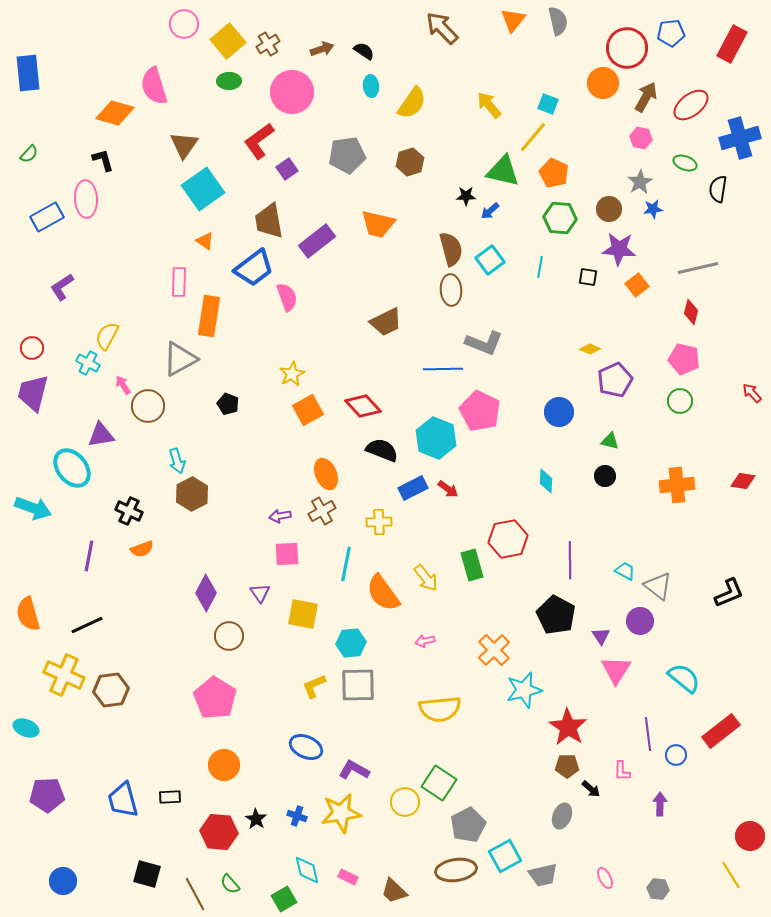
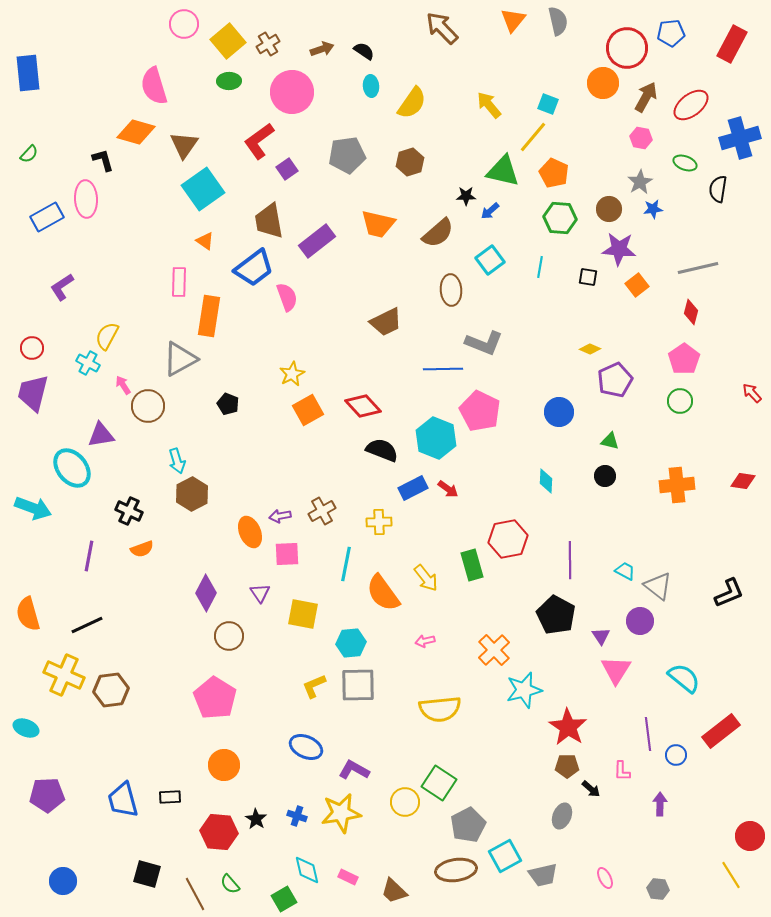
orange diamond at (115, 113): moved 21 px right, 19 px down
brown semicircle at (451, 249): moved 13 px left, 16 px up; rotated 64 degrees clockwise
pink pentagon at (684, 359): rotated 24 degrees clockwise
orange ellipse at (326, 474): moved 76 px left, 58 px down
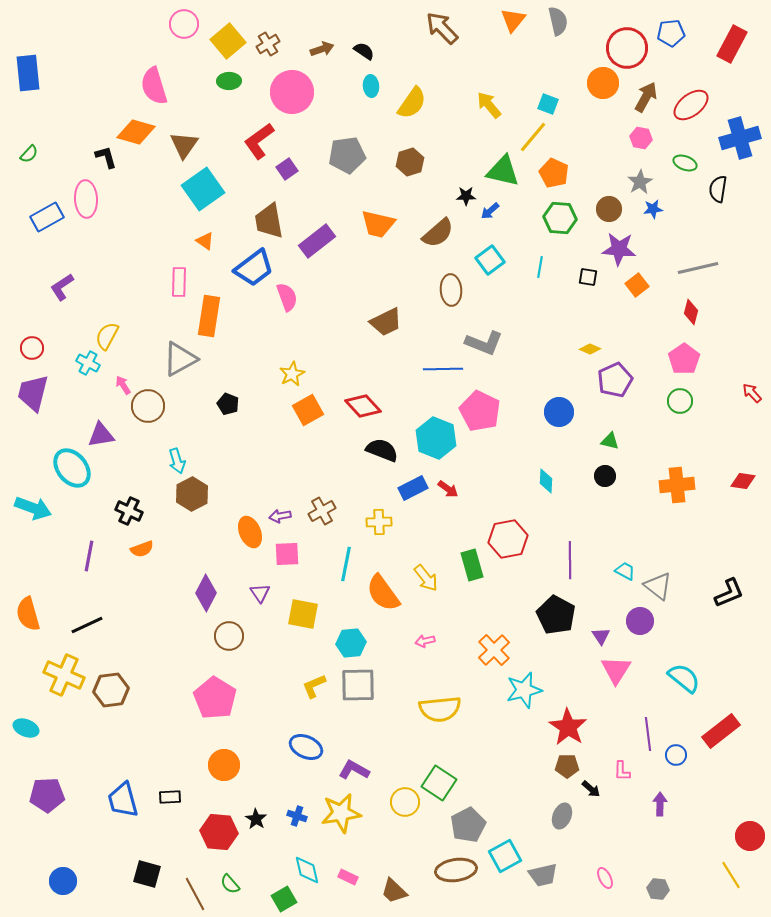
black L-shape at (103, 160): moved 3 px right, 3 px up
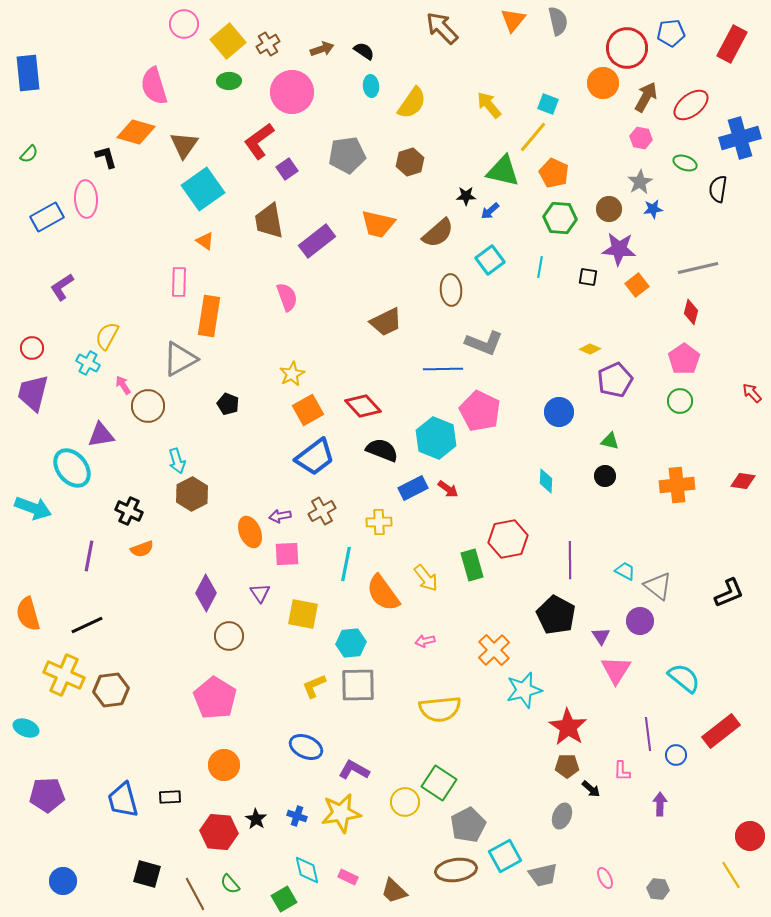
blue trapezoid at (254, 268): moved 61 px right, 189 px down
